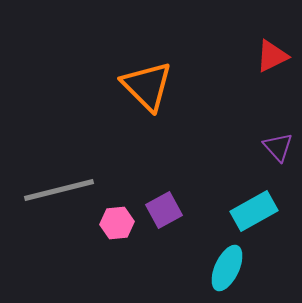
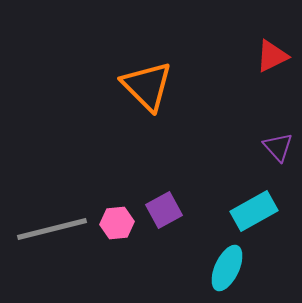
gray line: moved 7 px left, 39 px down
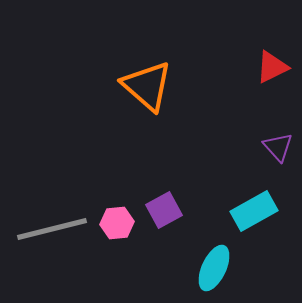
red triangle: moved 11 px down
orange triangle: rotated 4 degrees counterclockwise
cyan ellipse: moved 13 px left
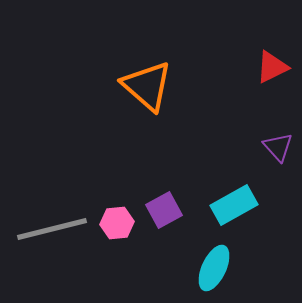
cyan rectangle: moved 20 px left, 6 px up
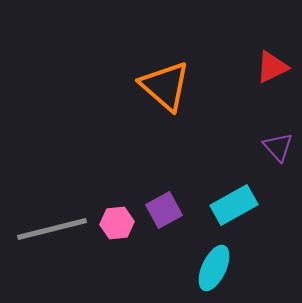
orange triangle: moved 18 px right
